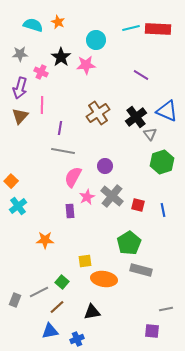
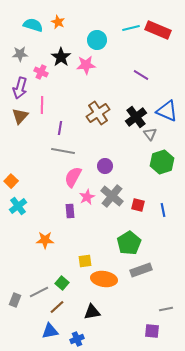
red rectangle at (158, 29): moved 1 px down; rotated 20 degrees clockwise
cyan circle at (96, 40): moved 1 px right
gray rectangle at (141, 270): rotated 35 degrees counterclockwise
green square at (62, 282): moved 1 px down
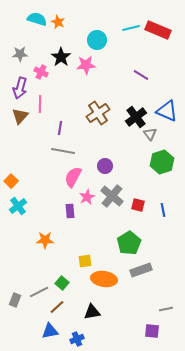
cyan semicircle at (33, 25): moved 4 px right, 6 px up
pink line at (42, 105): moved 2 px left, 1 px up
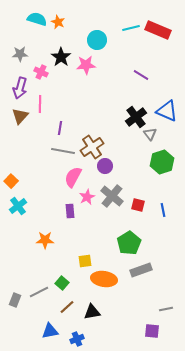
brown cross at (98, 113): moved 6 px left, 34 px down
brown line at (57, 307): moved 10 px right
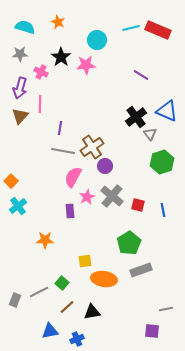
cyan semicircle at (37, 19): moved 12 px left, 8 px down
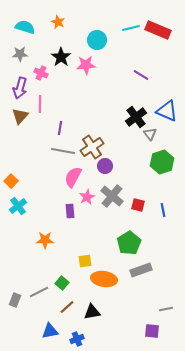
pink cross at (41, 72): moved 1 px down
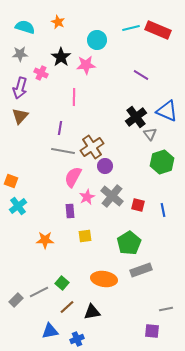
pink line at (40, 104): moved 34 px right, 7 px up
orange square at (11, 181): rotated 24 degrees counterclockwise
yellow square at (85, 261): moved 25 px up
gray rectangle at (15, 300): moved 1 px right; rotated 24 degrees clockwise
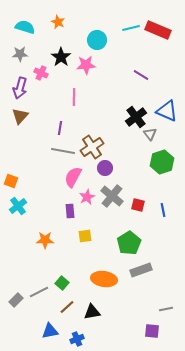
purple circle at (105, 166): moved 2 px down
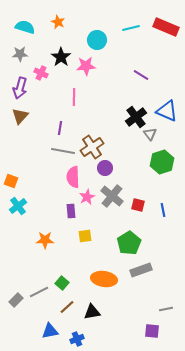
red rectangle at (158, 30): moved 8 px right, 3 px up
pink star at (86, 65): moved 1 px down
pink semicircle at (73, 177): rotated 30 degrees counterclockwise
purple rectangle at (70, 211): moved 1 px right
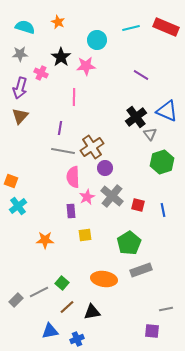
yellow square at (85, 236): moved 1 px up
